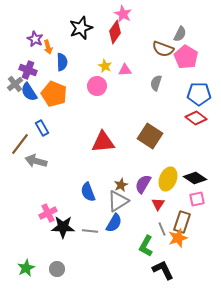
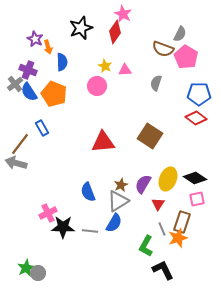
gray arrow at (36, 161): moved 20 px left, 2 px down
gray circle at (57, 269): moved 19 px left, 4 px down
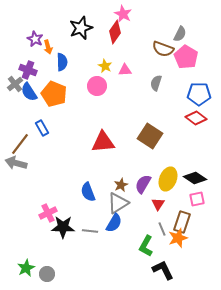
gray triangle at (118, 201): moved 2 px down
gray circle at (38, 273): moved 9 px right, 1 px down
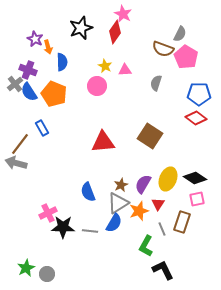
orange star at (178, 238): moved 39 px left, 27 px up
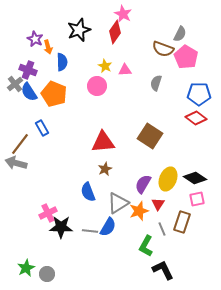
black star at (81, 28): moved 2 px left, 2 px down
brown star at (121, 185): moved 16 px left, 16 px up
blue semicircle at (114, 223): moved 6 px left, 4 px down
black star at (63, 227): moved 2 px left
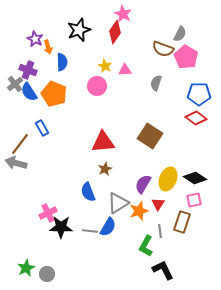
pink square at (197, 199): moved 3 px left, 1 px down
gray line at (162, 229): moved 2 px left, 2 px down; rotated 16 degrees clockwise
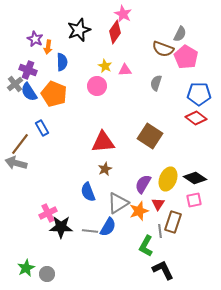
orange arrow at (48, 47): rotated 24 degrees clockwise
brown rectangle at (182, 222): moved 9 px left
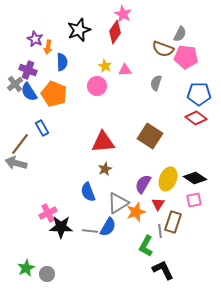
pink pentagon at (186, 57): rotated 25 degrees counterclockwise
orange star at (139, 211): moved 3 px left, 1 px down
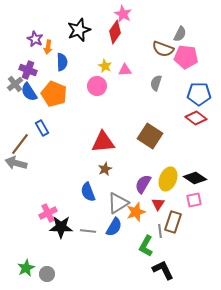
blue semicircle at (108, 227): moved 6 px right
gray line at (90, 231): moved 2 px left
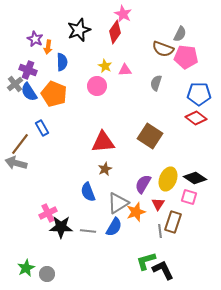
pink square at (194, 200): moved 5 px left, 3 px up; rotated 28 degrees clockwise
green L-shape at (146, 246): moved 15 px down; rotated 45 degrees clockwise
